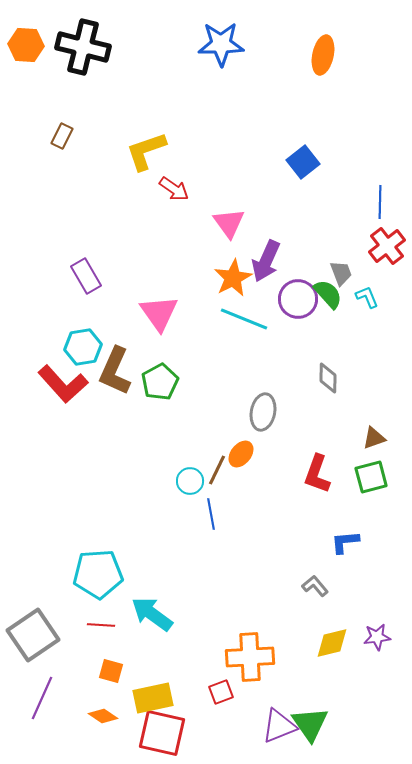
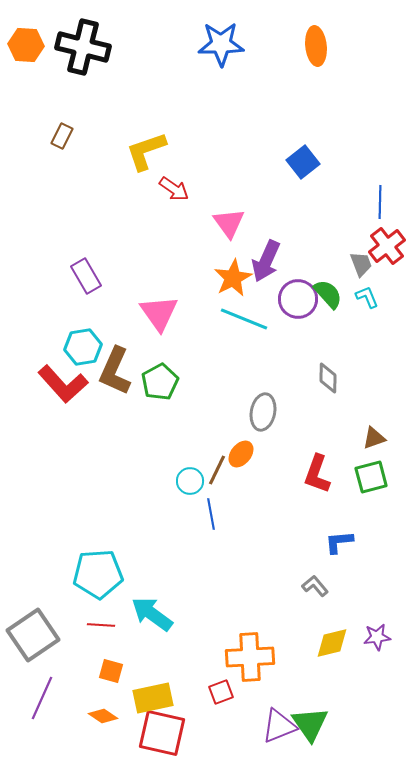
orange ellipse at (323, 55): moved 7 px left, 9 px up; rotated 18 degrees counterclockwise
gray trapezoid at (341, 273): moved 20 px right, 9 px up
blue L-shape at (345, 542): moved 6 px left
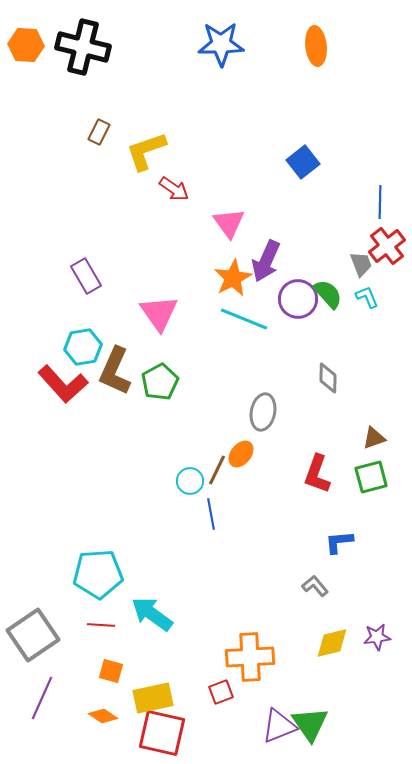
brown rectangle at (62, 136): moved 37 px right, 4 px up
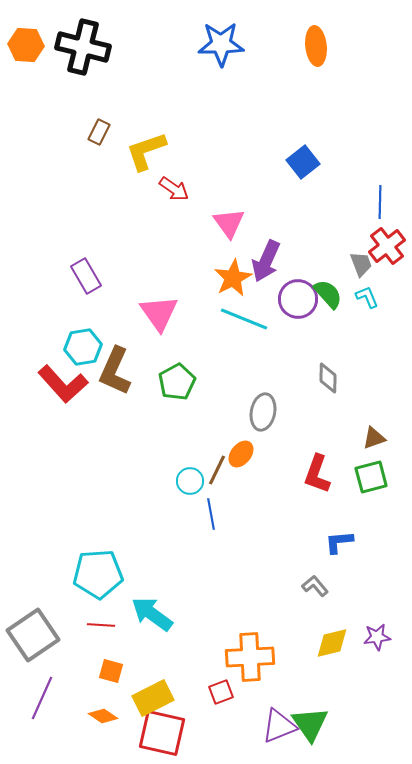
green pentagon at (160, 382): moved 17 px right
yellow rectangle at (153, 698): rotated 15 degrees counterclockwise
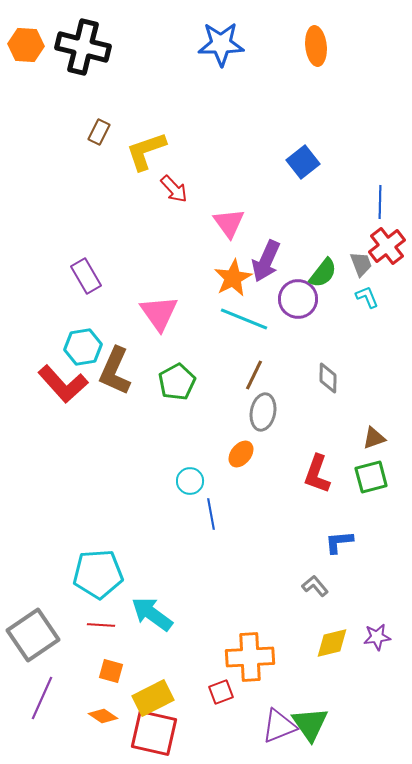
red arrow at (174, 189): rotated 12 degrees clockwise
green semicircle at (328, 294): moved 5 px left, 21 px up; rotated 80 degrees clockwise
brown line at (217, 470): moved 37 px right, 95 px up
red square at (162, 733): moved 8 px left
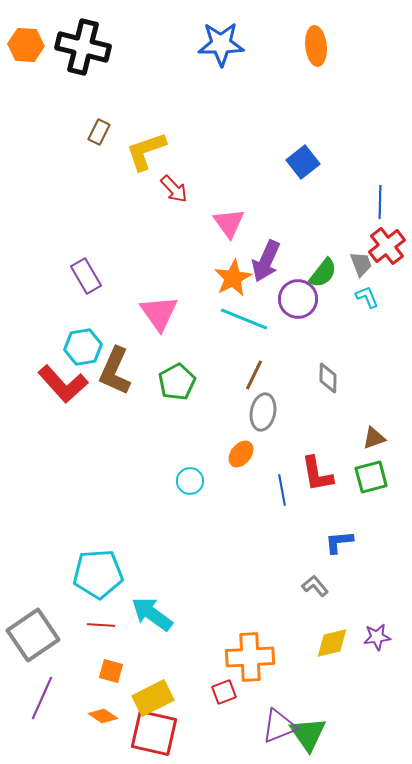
red L-shape at (317, 474): rotated 30 degrees counterclockwise
blue line at (211, 514): moved 71 px right, 24 px up
red square at (221, 692): moved 3 px right
green triangle at (310, 724): moved 2 px left, 10 px down
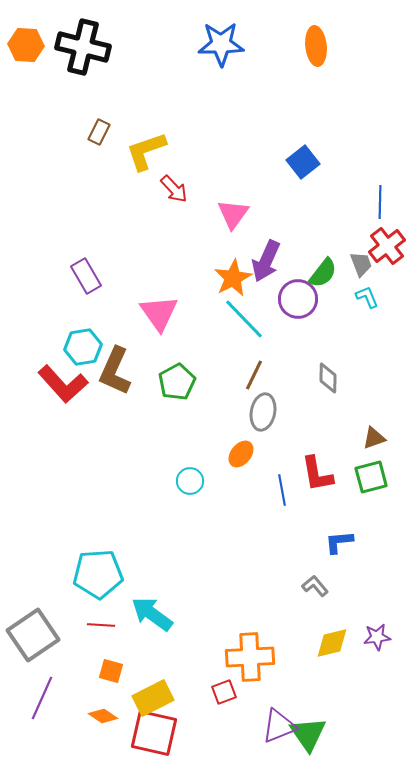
pink triangle at (229, 223): moved 4 px right, 9 px up; rotated 12 degrees clockwise
cyan line at (244, 319): rotated 24 degrees clockwise
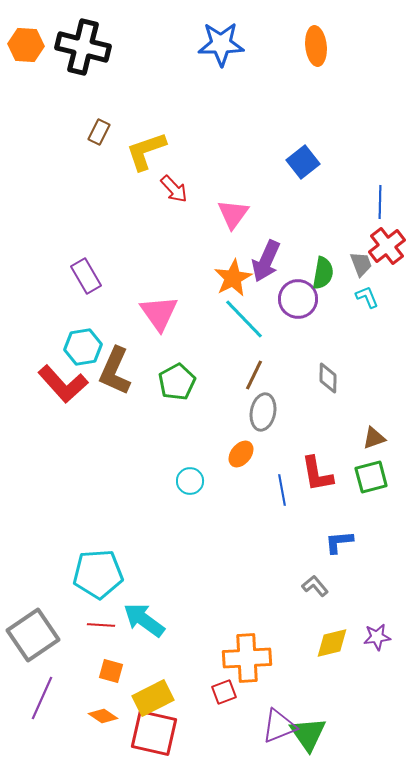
green semicircle at (323, 273): rotated 28 degrees counterclockwise
cyan arrow at (152, 614): moved 8 px left, 6 px down
orange cross at (250, 657): moved 3 px left, 1 px down
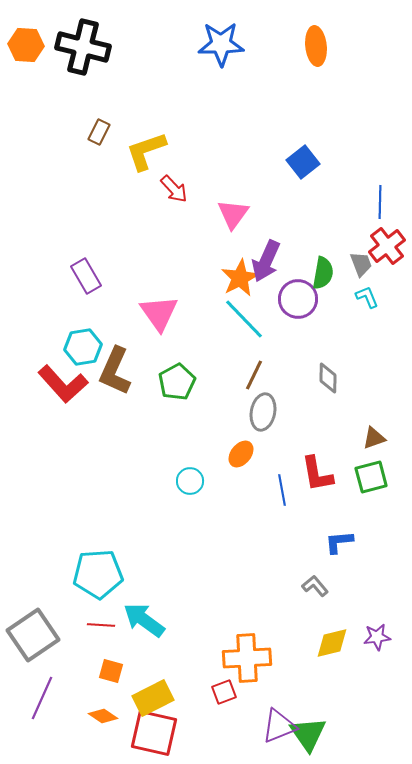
orange star at (233, 278): moved 7 px right
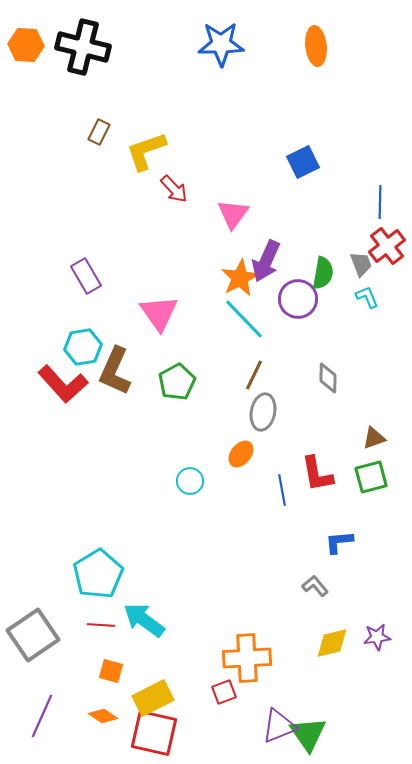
blue square at (303, 162): rotated 12 degrees clockwise
cyan pentagon at (98, 574): rotated 27 degrees counterclockwise
purple line at (42, 698): moved 18 px down
